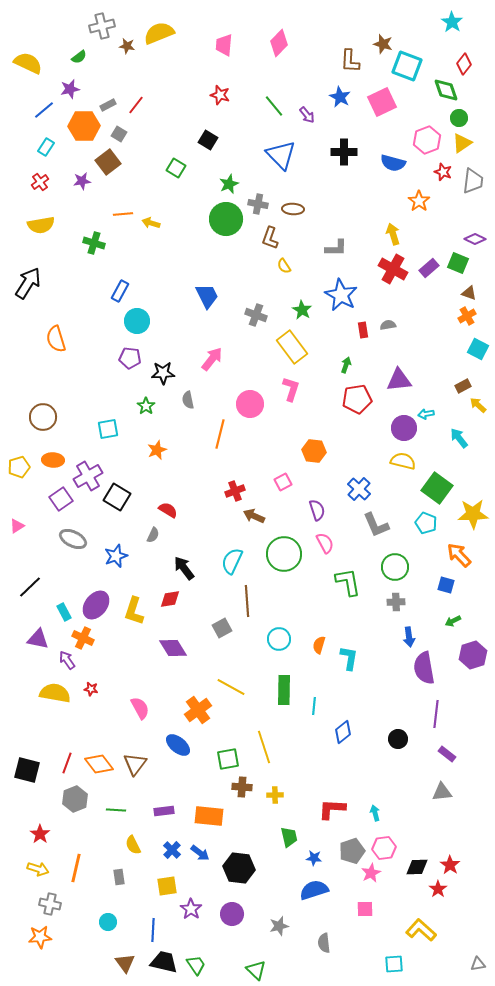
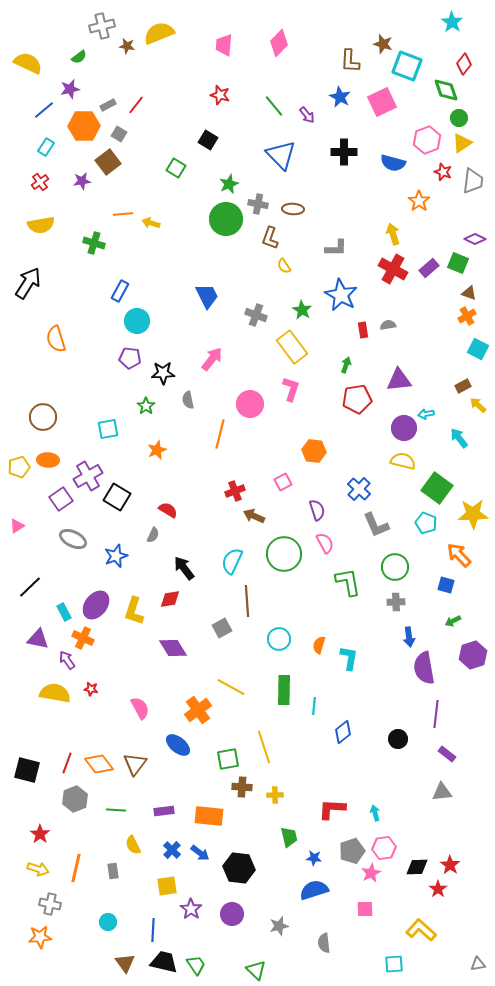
orange ellipse at (53, 460): moved 5 px left
gray rectangle at (119, 877): moved 6 px left, 6 px up
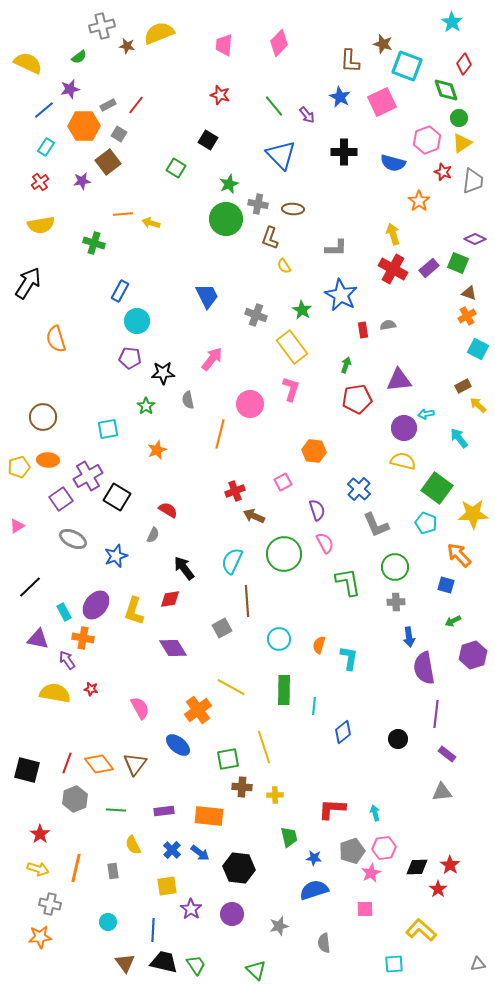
orange cross at (83, 638): rotated 15 degrees counterclockwise
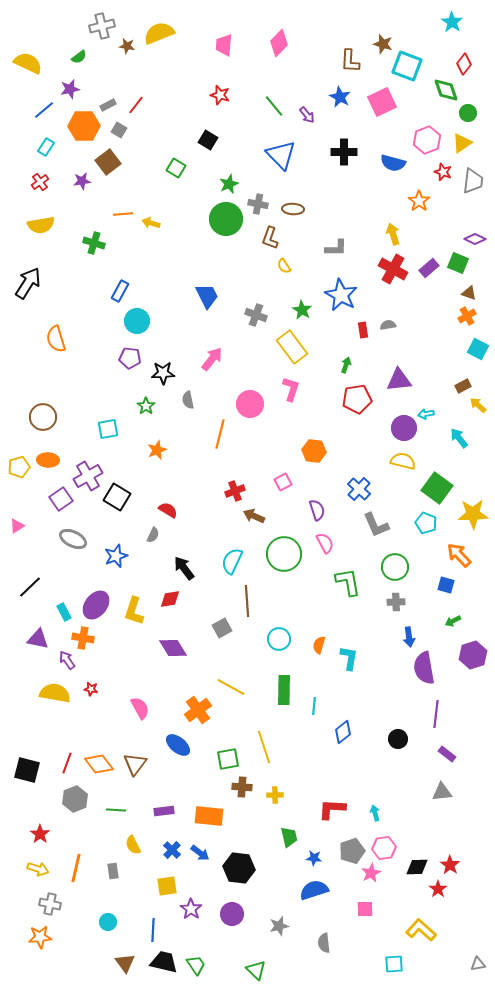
green circle at (459, 118): moved 9 px right, 5 px up
gray square at (119, 134): moved 4 px up
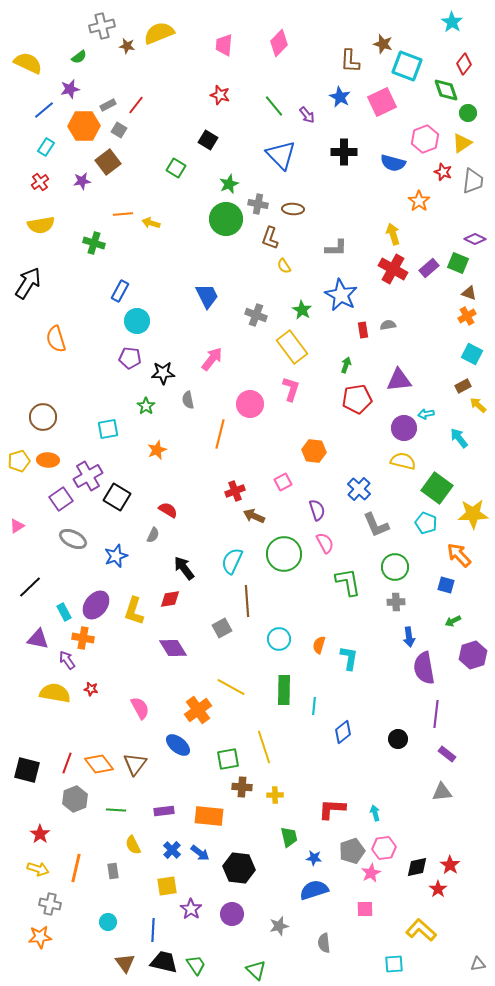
pink hexagon at (427, 140): moved 2 px left, 1 px up
cyan square at (478, 349): moved 6 px left, 5 px down
yellow pentagon at (19, 467): moved 6 px up
black diamond at (417, 867): rotated 10 degrees counterclockwise
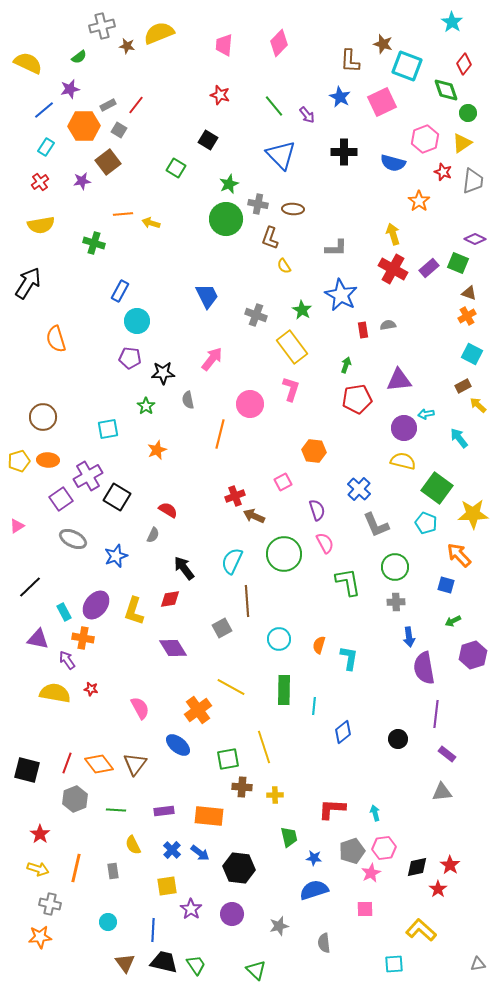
red cross at (235, 491): moved 5 px down
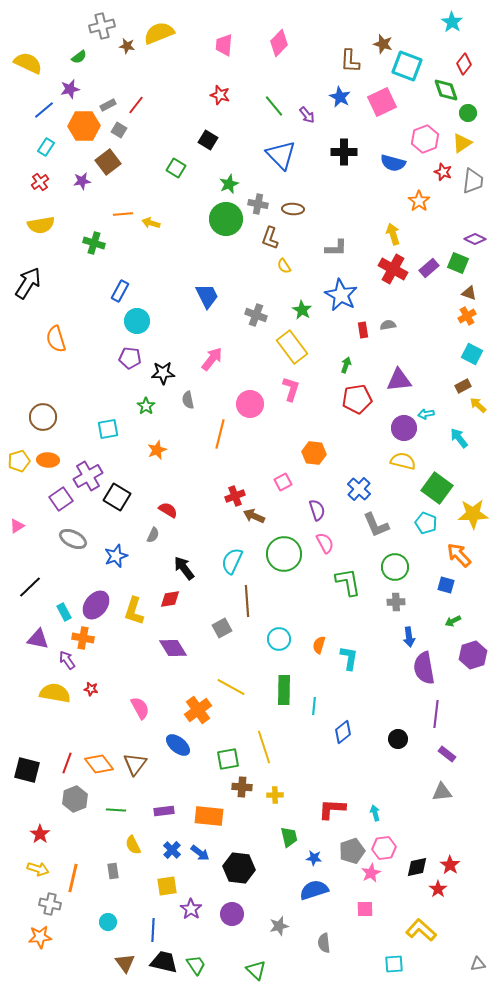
orange hexagon at (314, 451): moved 2 px down
orange line at (76, 868): moved 3 px left, 10 px down
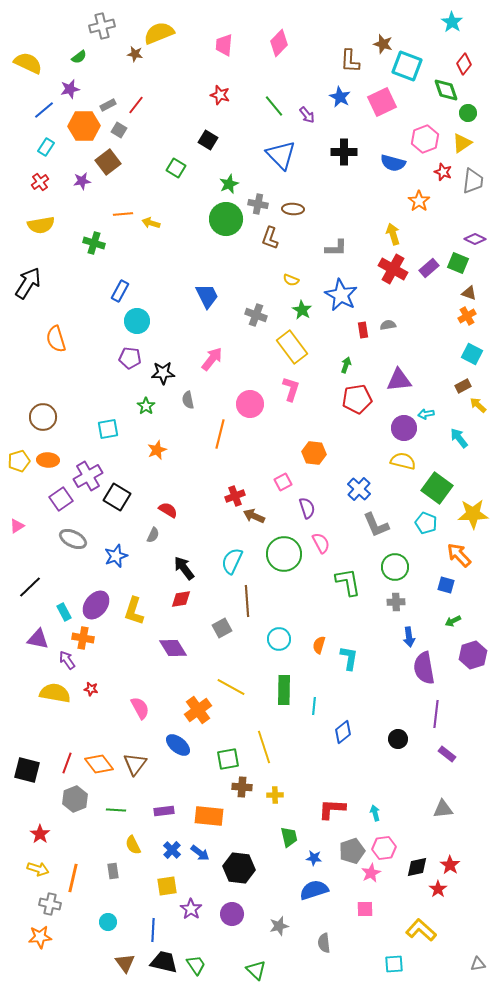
brown star at (127, 46): moved 8 px right, 8 px down
yellow semicircle at (284, 266): moved 7 px right, 14 px down; rotated 35 degrees counterclockwise
purple semicircle at (317, 510): moved 10 px left, 2 px up
pink semicircle at (325, 543): moved 4 px left
red diamond at (170, 599): moved 11 px right
gray triangle at (442, 792): moved 1 px right, 17 px down
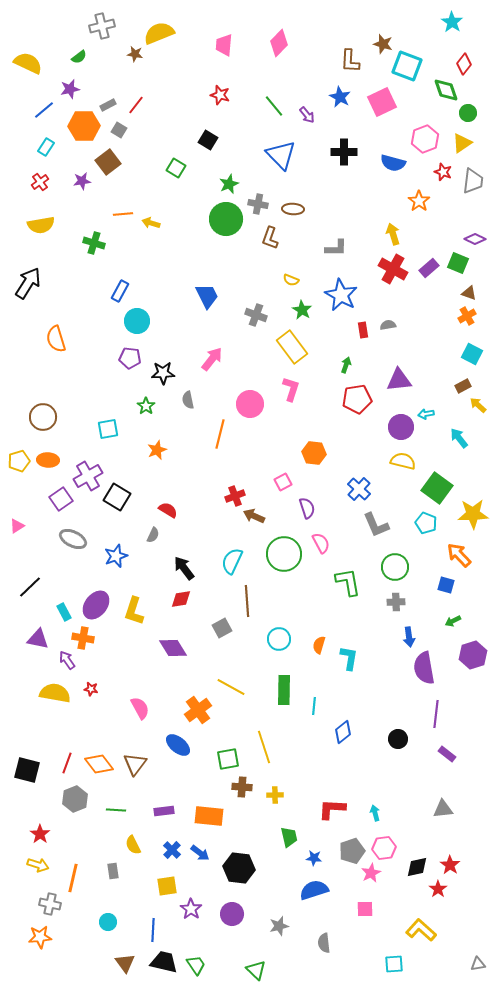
purple circle at (404, 428): moved 3 px left, 1 px up
yellow arrow at (38, 869): moved 4 px up
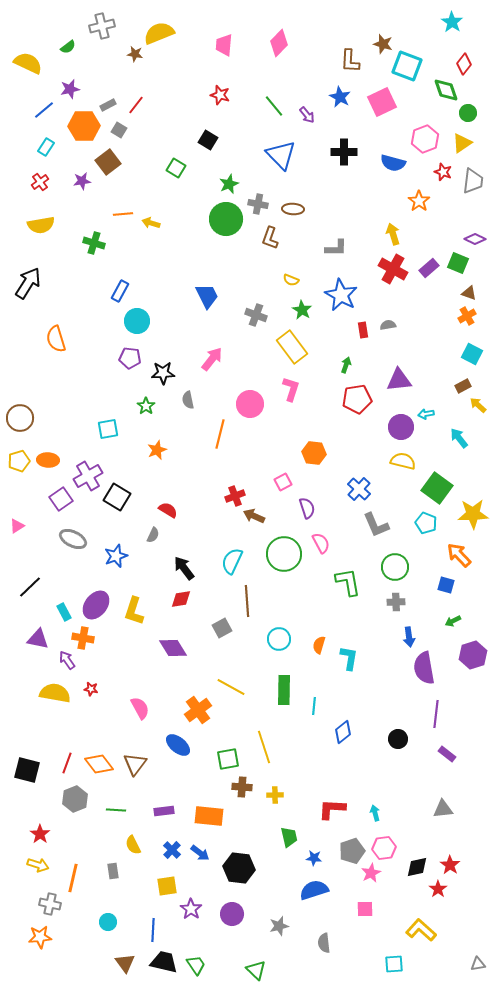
green semicircle at (79, 57): moved 11 px left, 10 px up
brown circle at (43, 417): moved 23 px left, 1 px down
